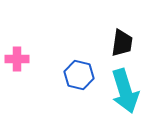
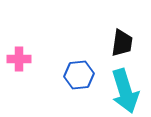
pink cross: moved 2 px right
blue hexagon: rotated 20 degrees counterclockwise
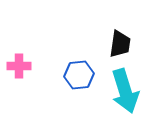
black trapezoid: moved 2 px left, 1 px down
pink cross: moved 7 px down
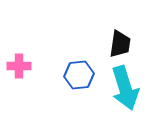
cyan arrow: moved 3 px up
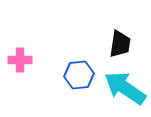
pink cross: moved 1 px right, 6 px up
cyan arrow: rotated 141 degrees clockwise
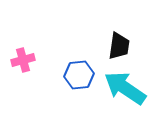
black trapezoid: moved 1 px left, 2 px down
pink cross: moved 3 px right; rotated 15 degrees counterclockwise
